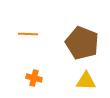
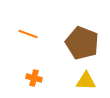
orange line: rotated 18 degrees clockwise
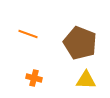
brown pentagon: moved 2 px left
yellow triangle: moved 1 px up
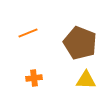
orange line: moved 1 px up; rotated 42 degrees counterclockwise
orange cross: rotated 21 degrees counterclockwise
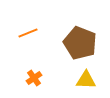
orange cross: rotated 28 degrees counterclockwise
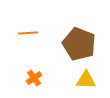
orange line: rotated 18 degrees clockwise
brown pentagon: moved 1 px left, 1 px down
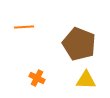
orange line: moved 4 px left, 6 px up
orange cross: moved 3 px right; rotated 28 degrees counterclockwise
